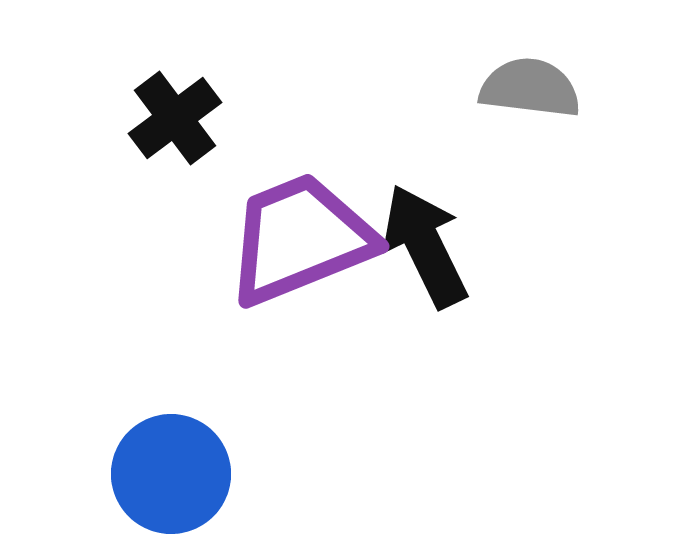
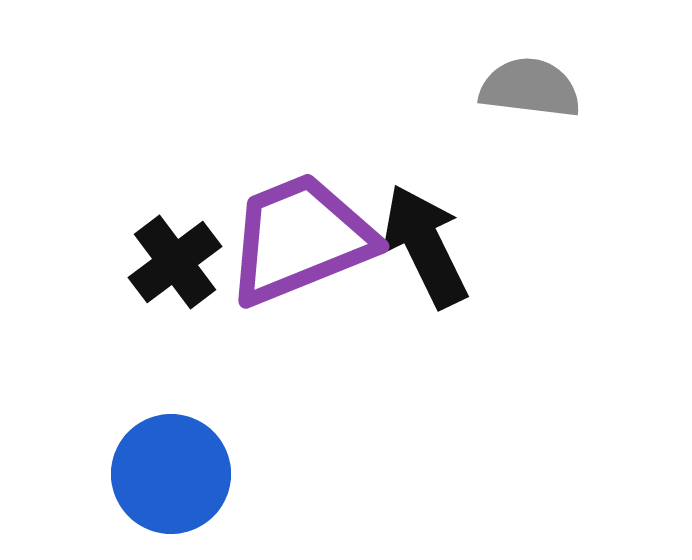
black cross: moved 144 px down
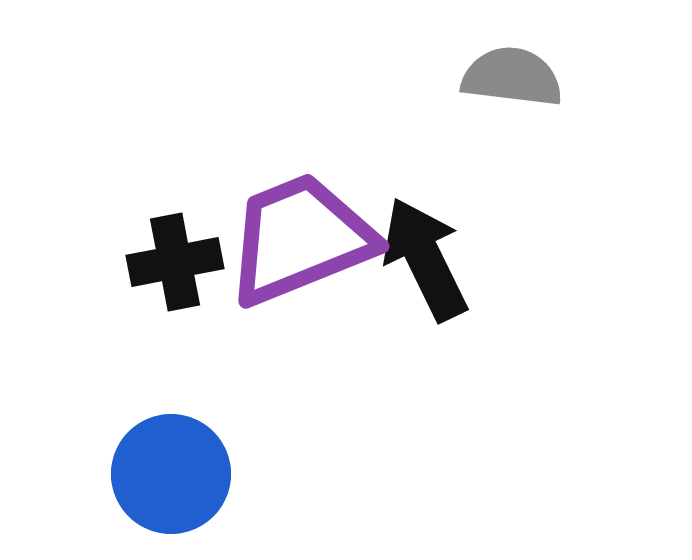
gray semicircle: moved 18 px left, 11 px up
black arrow: moved 13 px down
black cross: rotated 26 degrees clockwise
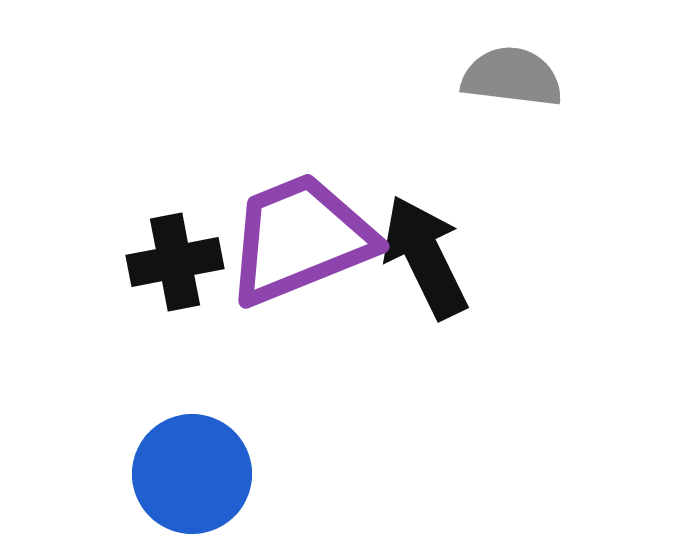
black arrow: moved 2 px up
blue circle: moved 21 px right
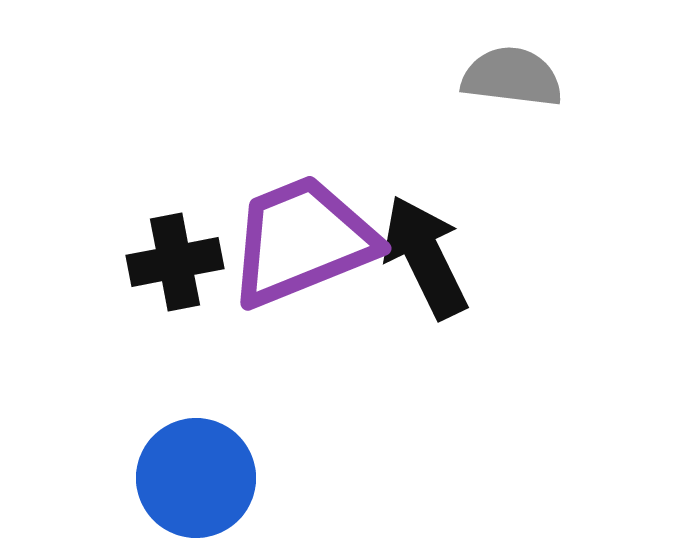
purple trapezoid: moved 2 px right, 2 px down
blue circle: moved 4 px right, 4 px down
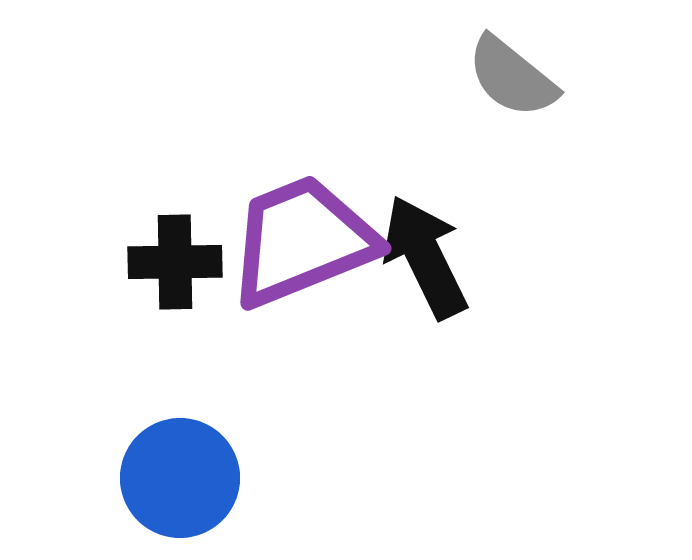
gray semicircle: rotated 148 degrees counterclockwise
black cross: rotated 10 degrees clockwise
blue circle: moved 16 px left
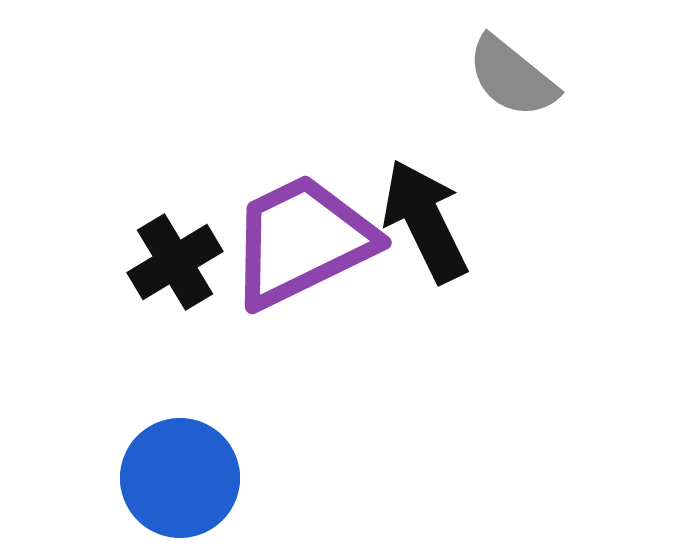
purple trapezoid: rotated 4 degrees counterclockwise
black arrow: moved 36 px up
black cross: rotated 30 degrees counterclockwise
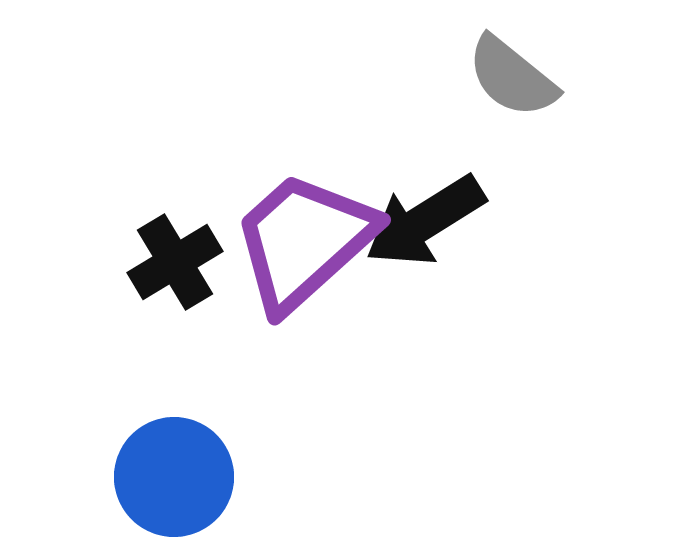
black arrow: rotated 96 degrees counterclockwise
purple trapezoid: moved 2 px right; rotated 16 degrees counterclockwise
blue circle: moved 6 px left, 1 px up
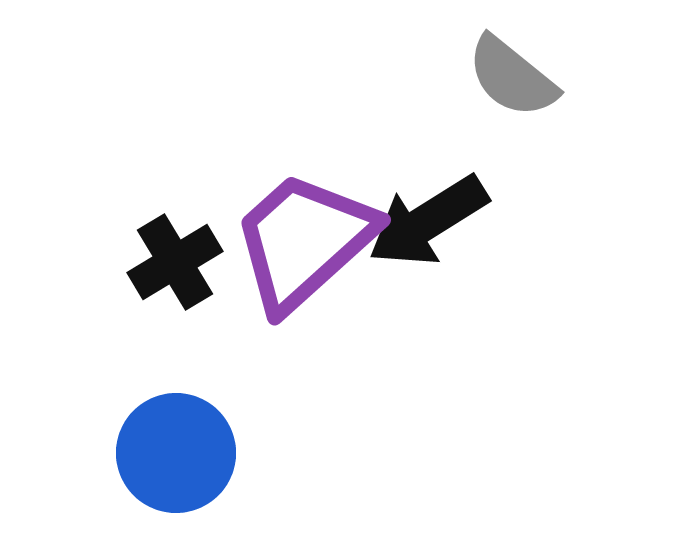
black arrow: moved 3 px right
blue circle: moved 2 px right, 24 px up
